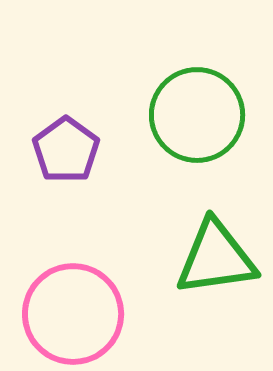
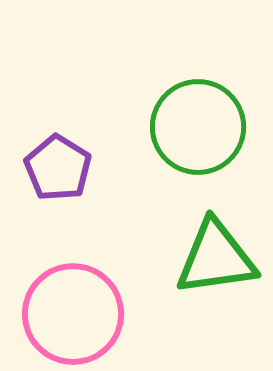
green circle: moved 1 px right, 12 px down
purple pentagon: moved 8 px left, 18 px down; rotated 4 degrees counterclockwise
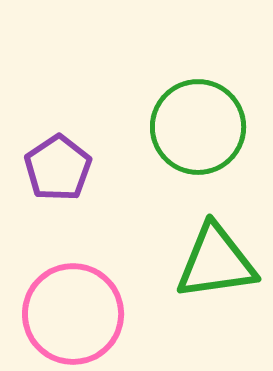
purple pentagon: rotated 6 degrees clockwise
green triangle: moved 4 px down
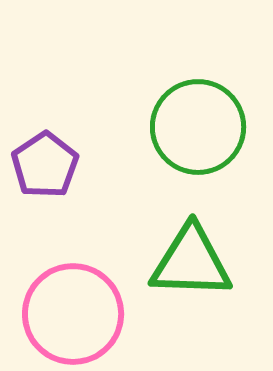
purple pentagon: moved 13 px left, 3 px up
green triangle: moved 25 px left; rotated 10 degrees clockwise
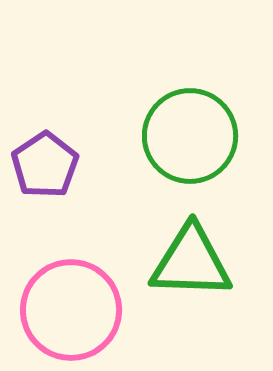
green circle: moved 8 px left, 9 px down
pink circle: moved 2 px left, 4 px up
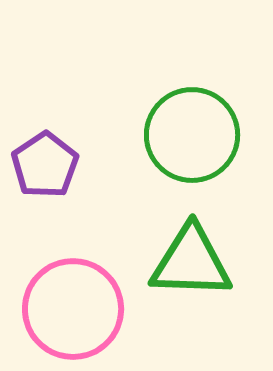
green circle: moved 2 px right, 1 px up
pink circle: moved 2 px right, 1 px up
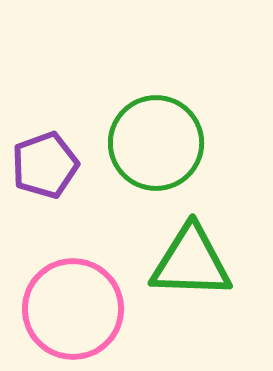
green circle: moved 36 px left, 8 px down
purple pentagon: rotated 14 degrees clockwise
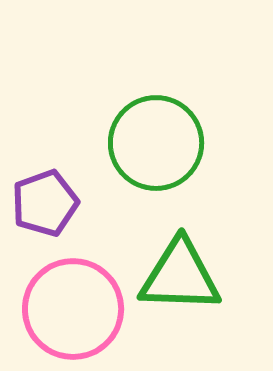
purple pentagon: moved 38 px down
green triangle: moved 11 px left, 14 px down
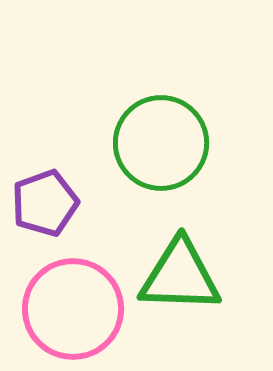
green circle: moved 5 px right
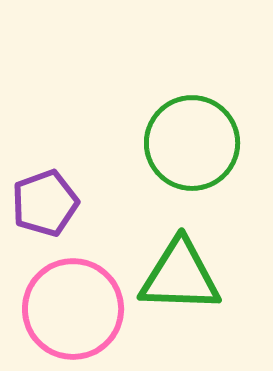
green circle: moved 31 px right
